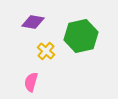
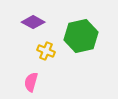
purple diamond: rotated 20 degrees clockwise
yellow cross: rotated 18 degrees counterclockwise
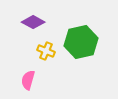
green hexagon: moved 6 px down
pink semicircle: moved 3 px left, 2 px up
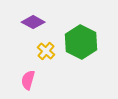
green hexagon: rotated 20 degrees counterclockwise
yellow cross: rotated 18 degrees clockwise
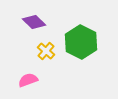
purple diamond: moved 1 px right; rotated 15 degrees clockwise
pink semicircle: rotated 54 degrees clockwise
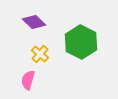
yellow cross: moved 6 px left, 3 px down
pink semicircle: rotated 54 degrees counterclockwise
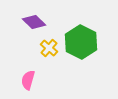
yellow cross: moved 9 px right, 6 px up
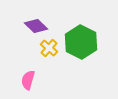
purple diamond: moved 2 px right, 4 px down
